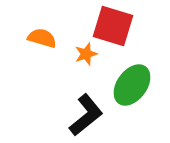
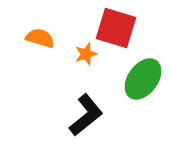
red square: moved 3 px right, 2 px down
orange semicircle: moved 2 px left
green ellipse: moved 11 px right, 6 px up
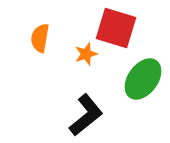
orange semicircle: rotated 96 degrees counterclockwise
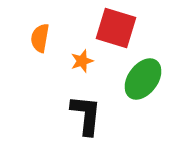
orange star: moved 4 px left, 7 px down
black L-shape: rotated 45 degrees counterclockwise
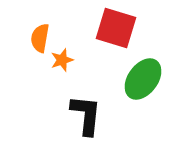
orange star: moved 20 px left, 1 px up
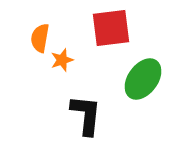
red square: moved 5 px left; rotated 24 degrees counterclockwise
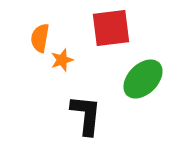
green ellipse: rotated 9 degrees clockwise
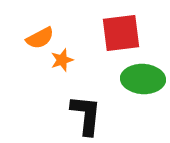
red square: moved 10 px right, 5 px down
orange semicircle: rotated 128 degrees counterclockwise
green ellipse: rotated 48 degrees clockwise
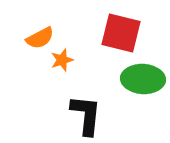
red square: rotated 21 degrees clockwise
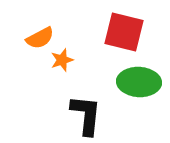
red square: moved 3 px right, 1 px up
green ellipse: moved 4 px left, 3 px down
